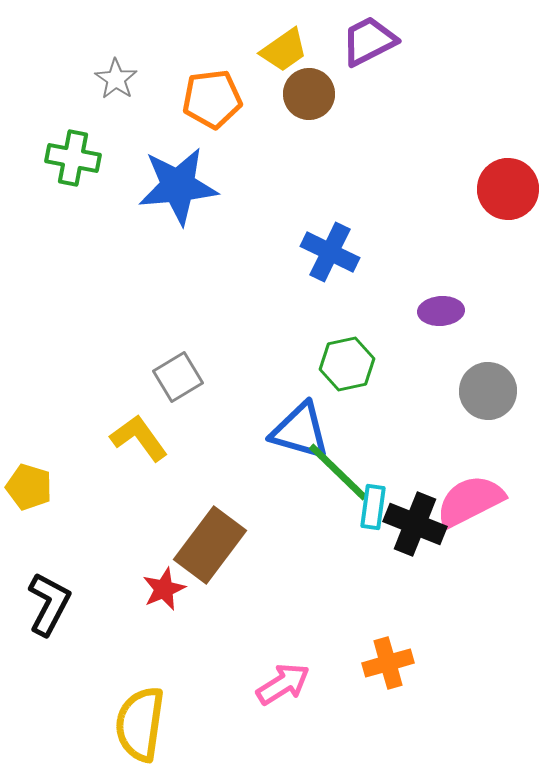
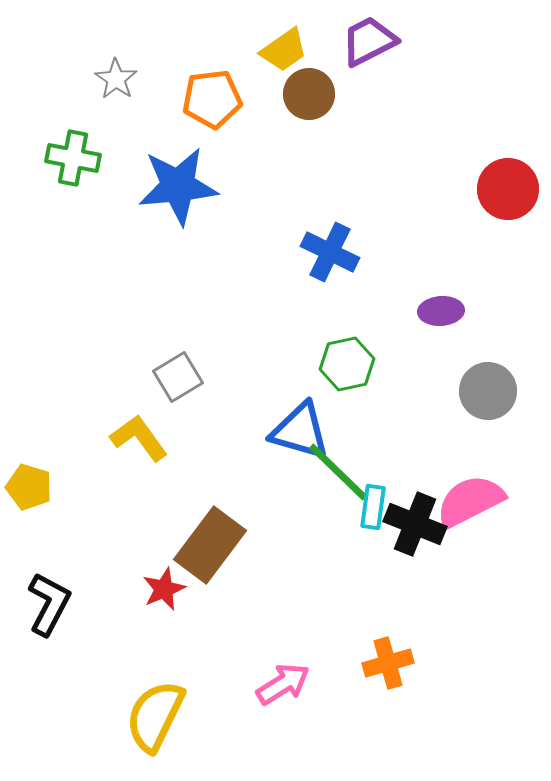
yellow semicircle: moved 15 px right, 8 px up; rotated 18 degrees clockwise
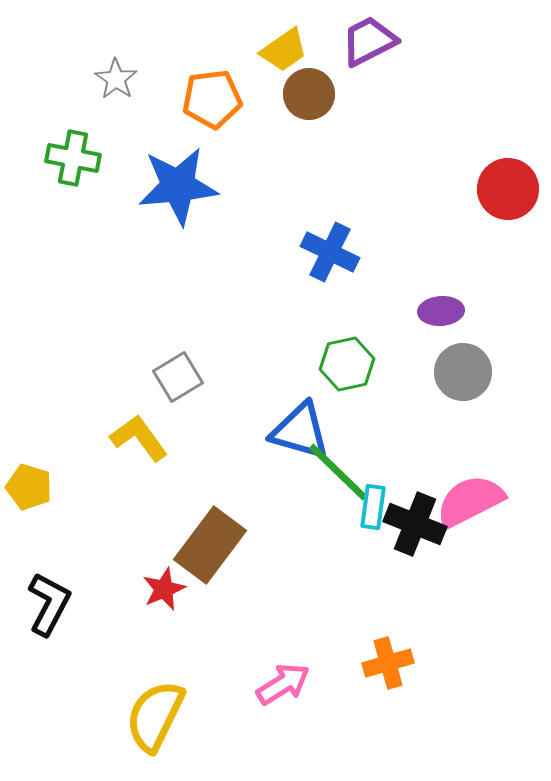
gray circle: moved 25 px left, 19 px up
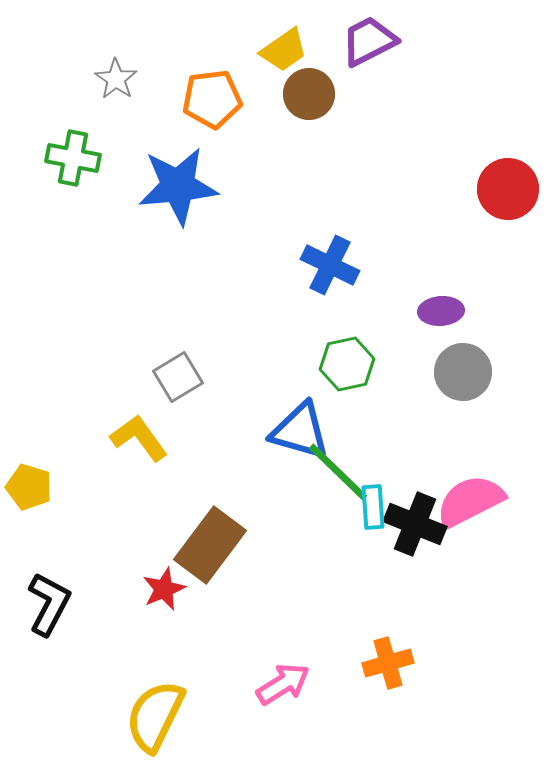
blue cross: moved 13 px down
cyan rectangle: rotated 12 degrees counterclockwise
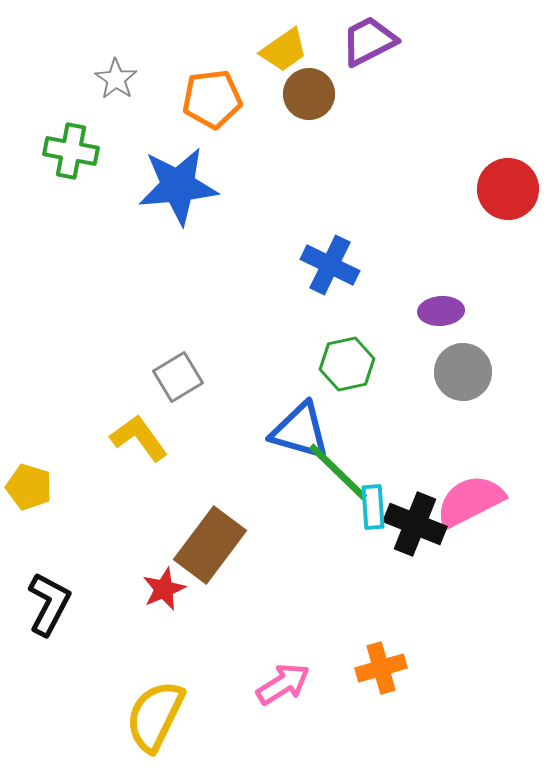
green cross: moved 2 px left, 7 px up
orange cross: moved 7 px left, 5 px down
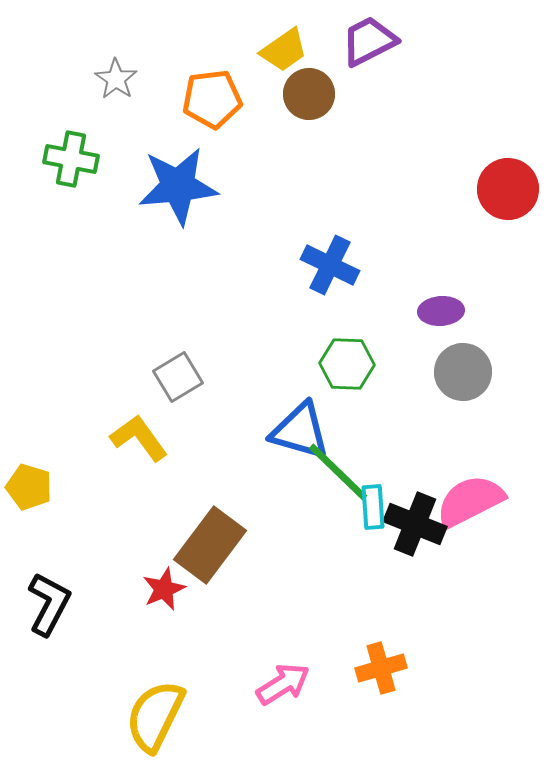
green cross: moved 8 px down
green hexagon: rotated 14 degrees clockwise
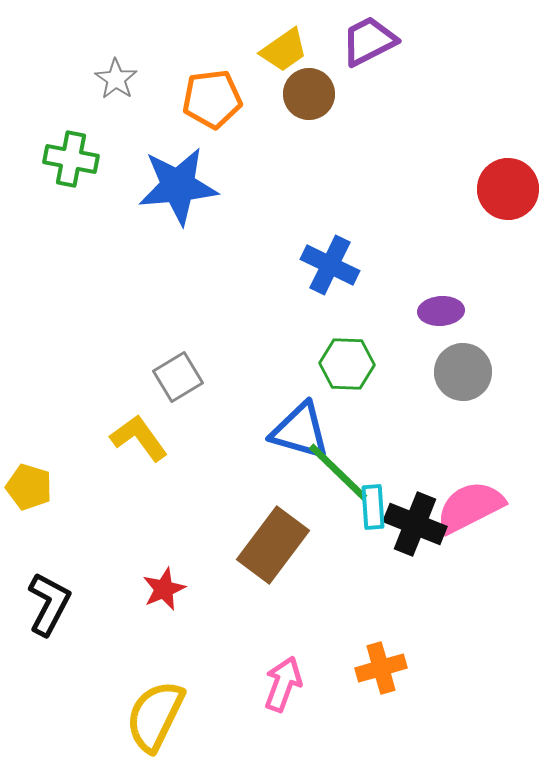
pink semicircle: moved 6 px down
brown rectangle: moved 63 px right
pink arrow: rotated 38 degrees counterclockwise
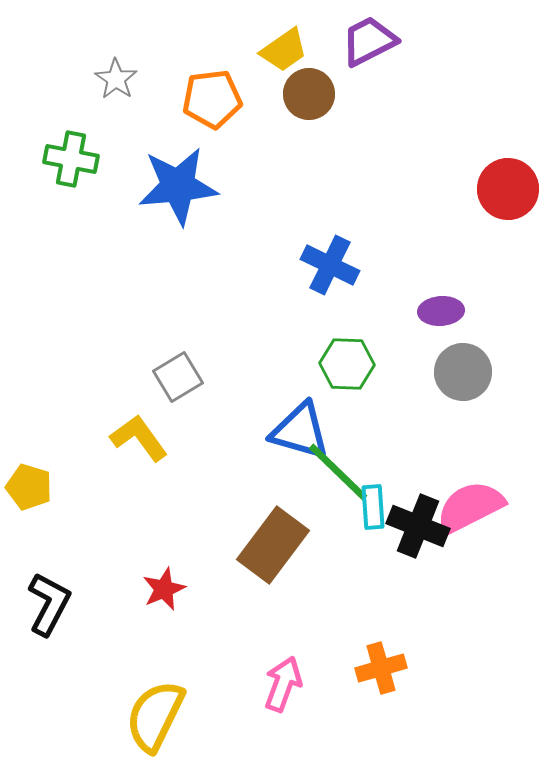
black cross: moved 3 px right, 2 px down
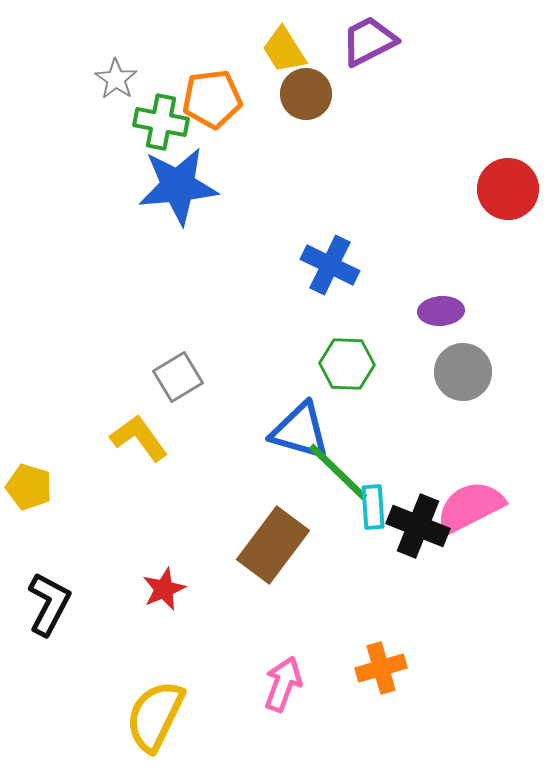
yellow trapezoid: rotated 93 degrees clockwise
brown circle: moved 3 px left
green cross: moved 90 px right, 37 px up
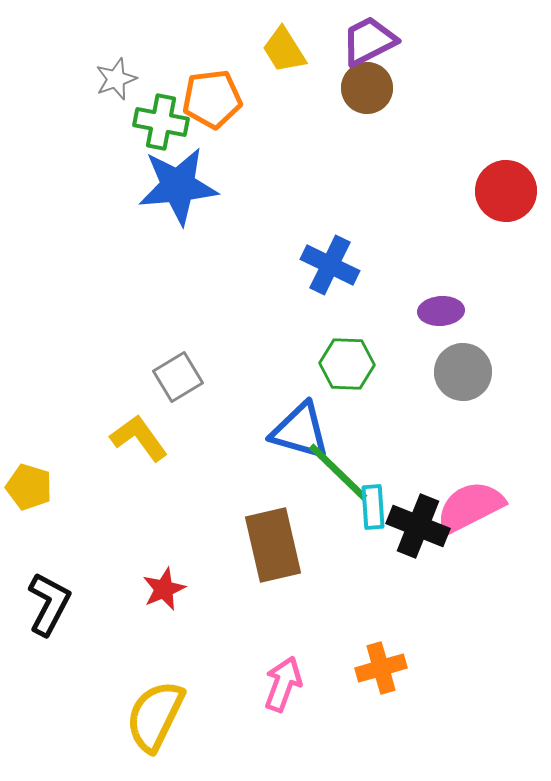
gray star: rotated 18 degrees clockwise
brown circle: moved 61 px right, 6 px up
red circle: moved 2 px left, 2 px down
brown rectangle: rotated 50 degrees counterclockwise
